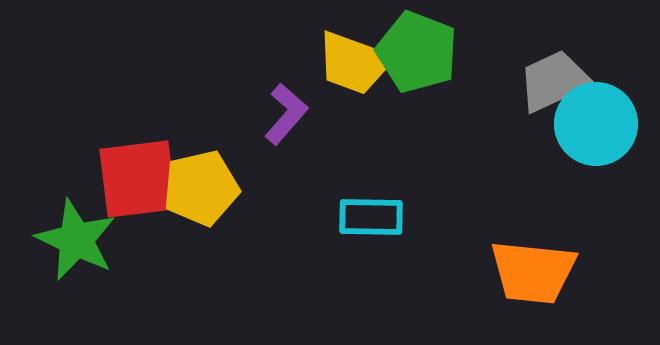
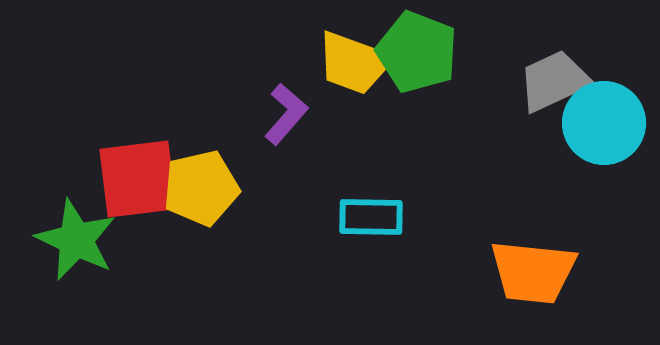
cyan circle: moved 8 px right, 1 px up
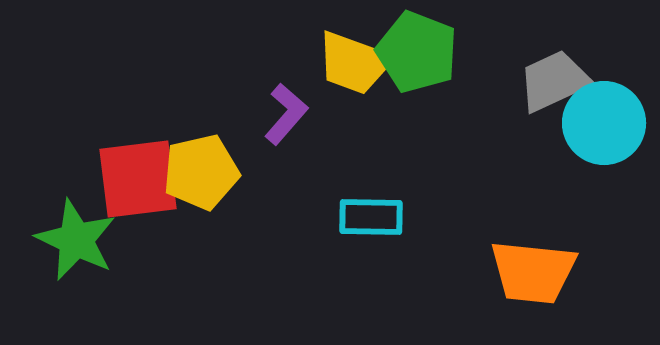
yellow pentagon: moved 16 px up
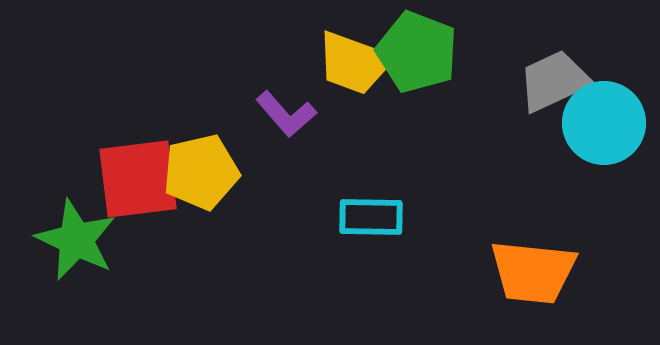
purple L-shape: rotated 98 degrees clockwise
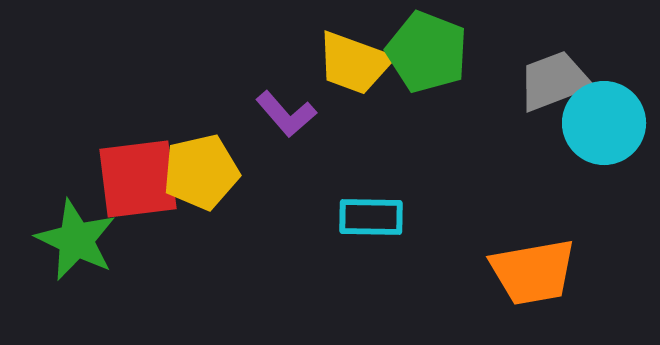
green pentagon: moved 10 px right
gray trapezoid: rotated 4 degrees clockwise
orange trapezoid: rotated 16 degrees counterclockwise
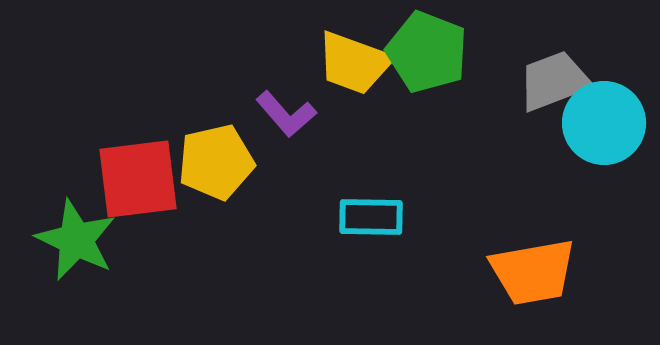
yellow pentagon: moved 15 px right, 10 px up
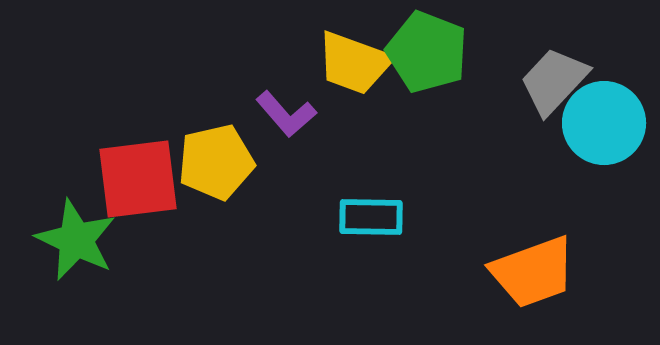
gray trapezoid: rotated 26 degrees counterclockwise
orange trapezoid: rotated 10 degrees counterclockwise
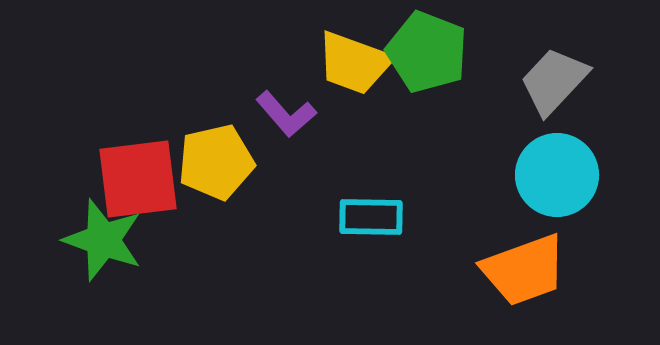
cyan circle: moved 47 px left, 52 px down
green star: moved 27 px right; rotated 6 degrees counterclockwise
orange trapezoid: moved 9 px left, 2 px up
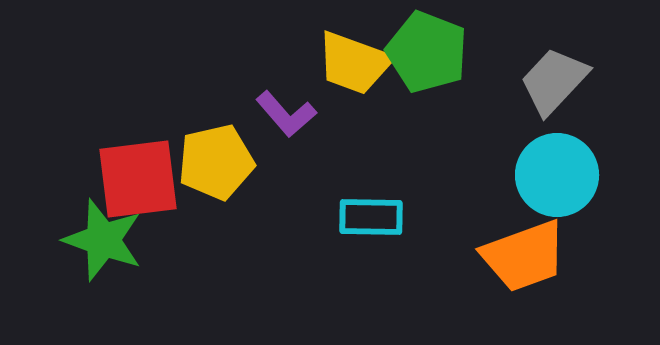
orange trapezoid: moved 14 px up
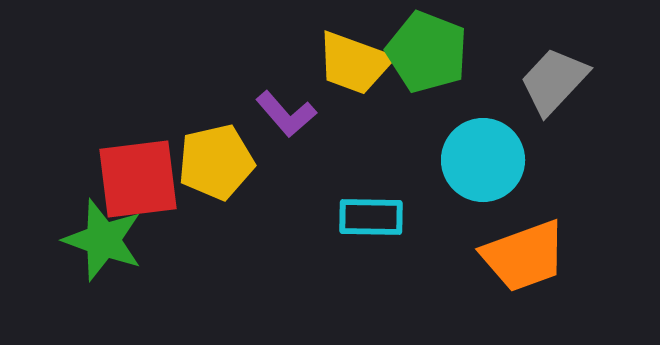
cyan circle: moved 74 px left, 15 px up
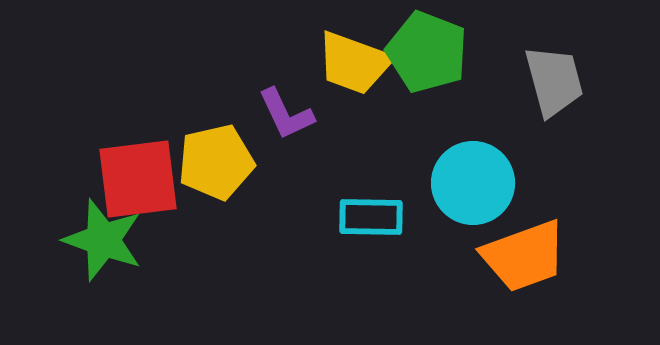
gray trapezoid: rotated 122 degrees clockwise
purple L-shape: rotated 16 degrees clockwise
cyan circle: moved 10 px left, 23 px down
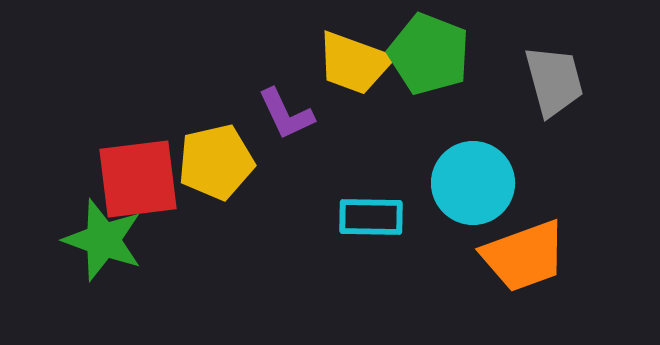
green pentagon: moved 2 px right, 2 px down
